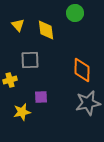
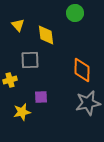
yellow diamond: moved 5 px down
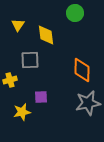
yellow triangle: rotated 16 degrees clockwise
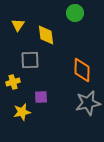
yellow cross: moved 3 px right, 2 px down
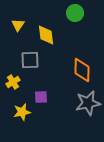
yellow cross: rotated 16 degrees counterclockwise
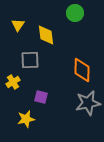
purple square: rotated 16 degrees clockwise
yellow star: moved 4 px right, 7 px down
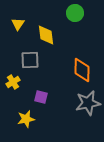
yellow triangle: moved 1 px up
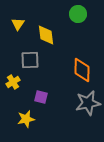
green circle: moved 3 px right, 1 px down
